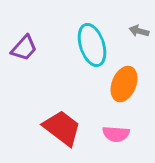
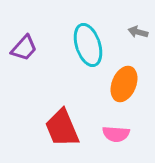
gray arrow: moved 1 px left, 1 px down
cyan ellipse: moved 4 px left
red trapezoid: rotated 150 degrees counterclockwise
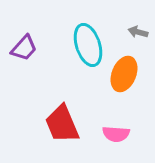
orange ellipse: moved 10 px up
red trapezoid: moved 4 px up
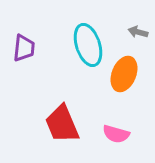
purple trapezoid: rotated 36 degrees counterclockwise
pink semicircle: rotated 12 degrees clockwise
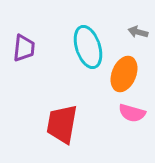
cyan ellipse: moved 2 px down
red trapezoid: rotated 33 degrees clockwise
pink semicircle: moved 16 px right, 21 px up
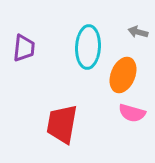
cyan ellipse: rotated 21 degrees clockwise
orange ellipse: moved 1 px left, 1 px down
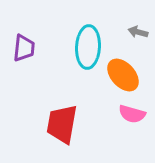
orange ellipse: rotated 64 degrees counterclockwise
pink semicircle: moved 1 px down
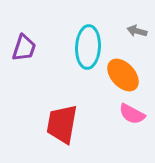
gray arrow: moved 1 px left, 1 px up
purple trapezoid: rotated 12 degrees clockwise
pink semicircle: rotated 12 degrees clockwise
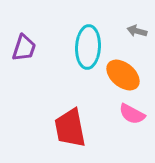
orange ellipse: rotated 8 degrees counterclockwise
red trapezoid: moved 8 px right, 4 px down; rotated 21 degrees counterclockwise
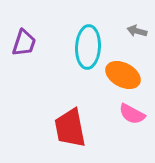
purple trapezoid: moved 5 px up
orange ellipse: rotated 12 degrees counterclockwise
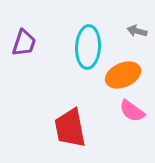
orange ellipse: rotated 52 degrees counterclockwise
pink semicircle: moved 3 px up; rotated 8 degrees clockwise
